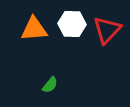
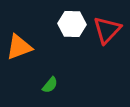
orange triangle: moved 15 px left, 18 px down; rotated 16 degrees counterclockwise
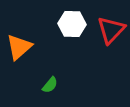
red triangle: moved 4 px right
orange triangle: rotated 20 degrees counterclockwise
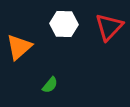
white hexagon: moved 8 px left
red triangle: moved 2 px left, 3 px up
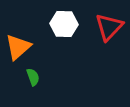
orange triangle: moved 1 px left
green semicircle: moved 17 px left, 8 px up; rotated 60 degrees counterclockwise
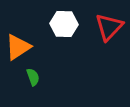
orange triangle: rotated 8 degrees clockwise
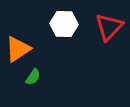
orange triangle: moved 2 px down
green semicircle: rotated 54 degrees clockwise
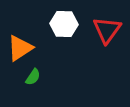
red triangle: moved 2 px left, 3 px down; rotated 8 degrees counterclockwise
orange triangle: moved 2 px right, 1 px up
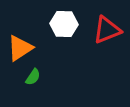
red triangle: rotated 32 degrees clockwise
